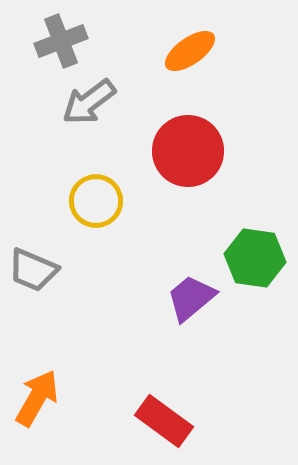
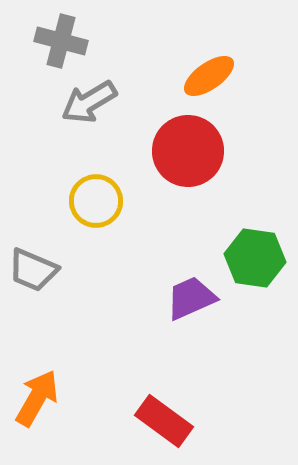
gray cross: rotated 36 degrees clockwise
orange ellipse: moved 19 px right, 25 px down
gray arrow: rotated 6 degrees clockwise
purple trapezoid: rotated 16 degrees clockwise
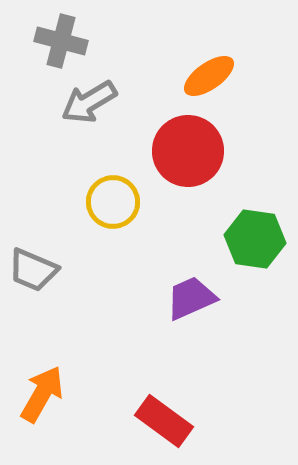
yellow circle: moved 17 px right, 1 px down
green hexagon: moved 19 px up
orange arrow: moved 5 px right, 4 px up
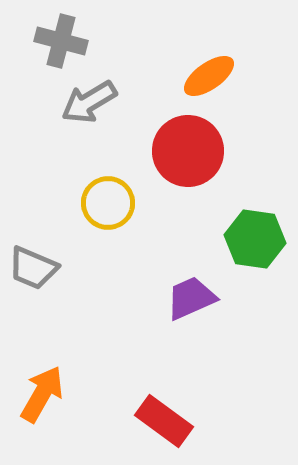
yellow circle: moved 5 px left, 1 px down
gray trapezoid: moved 2 px up
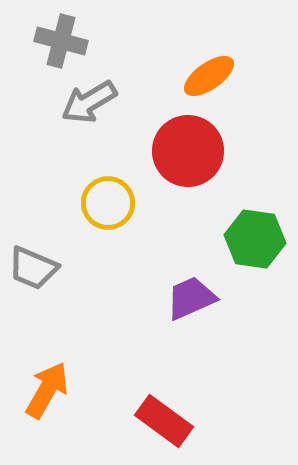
orange arrow: moved 5 px right, 4 px up
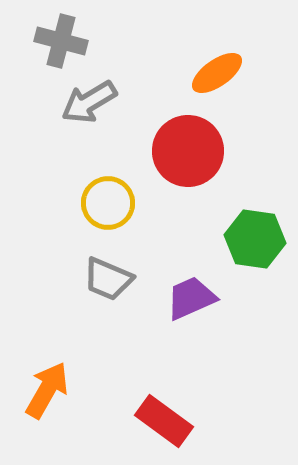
orange ellipse: moved 8 px right, 3 px up
gray trapezoid: moved 75 px right, 11 px down
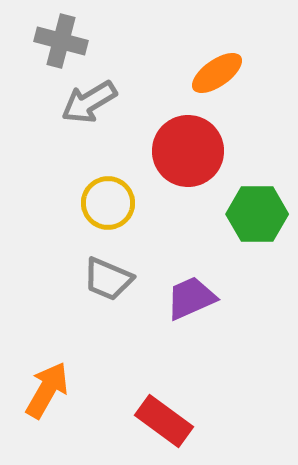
green hexagon: moved 2 px right, 25 px up; rotated 8 degrees counterclockwise
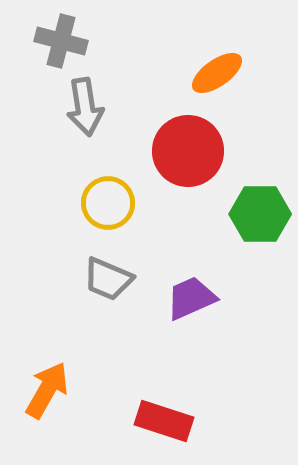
gray arrow: moved 4 px left, 5 px down; rotated 68 degrees counterclockwise
green hexagon: moved 3 px right
red rectangle: rotated 18 degrees counterclockwise
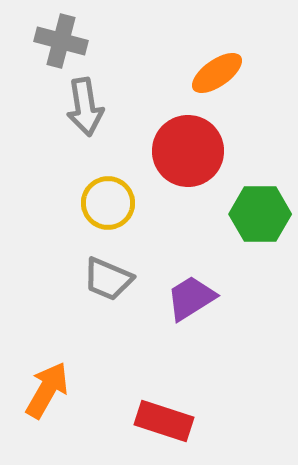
purple trapezoid: rotated 8 degrees counterclockwise
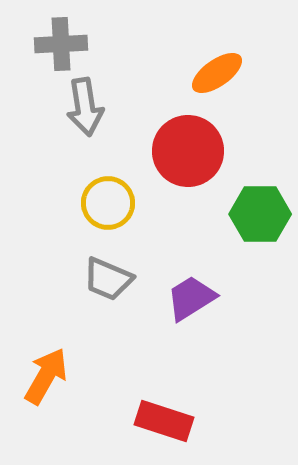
gray cross: moved 3 px down; rotated 18 degrees counterclockwise
orange arrow: moved 1 px left, 14 px up
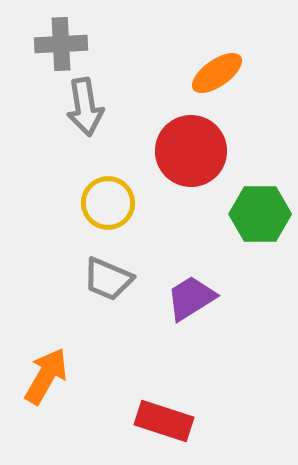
red circle: moved 3 px right
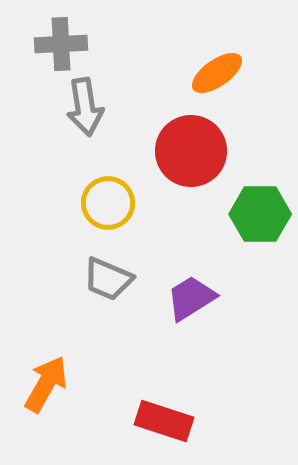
orange arrow: moved 8 px down
